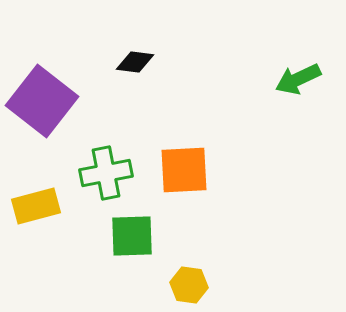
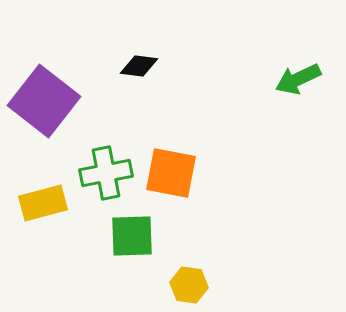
black diamond: moved 4 px right, 4 px down
purple square: moved 2 px right
orange square: moved 13 px left, 3 px down; rotated 14 degrees clockwise
yellow rectangle: moved 7 px right, 3 px up
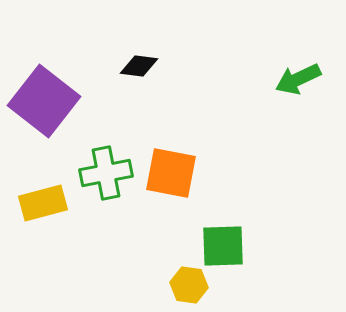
green square: moved 91 px right, 10 px down
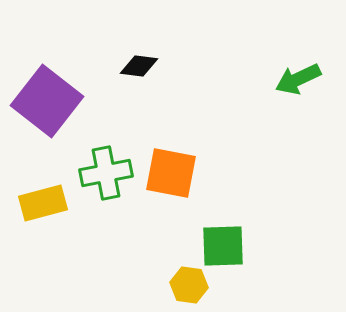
purple square: moved 3 px right
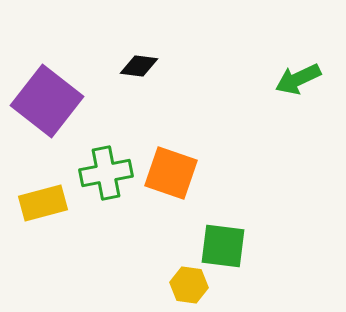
orange square: rotated 8 degrees clockwise
green square: rotated 9 degrees clockwise
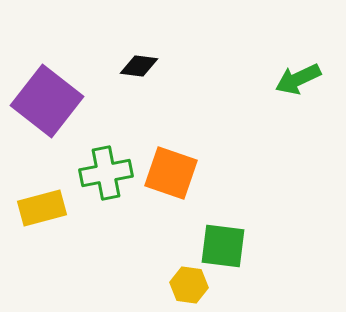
yellow rectangle: moved 1 px left, 5 px down
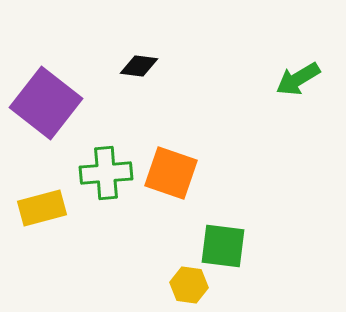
green arrow: rotated 6 degrees counterclockwise
purple square: moved 1 px left, 2 px down
green cross: rotated 6 degrees clockwise
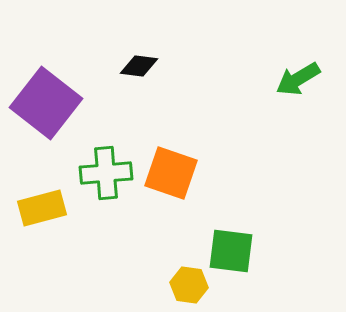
green square: moved 8 px right, 5 px down
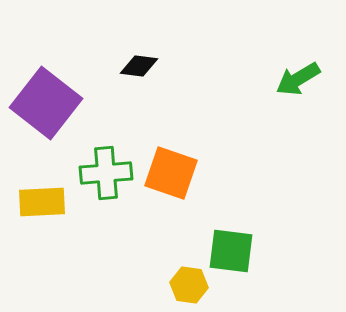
yellow rectangle: moved 6 px up; rotated 12 degrees clockwise
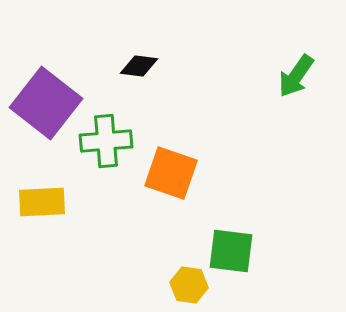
green arrow: moved 2 px left, 3 px up; rotated 24 degrees counterclockwise
green cross: moved 32 px up
